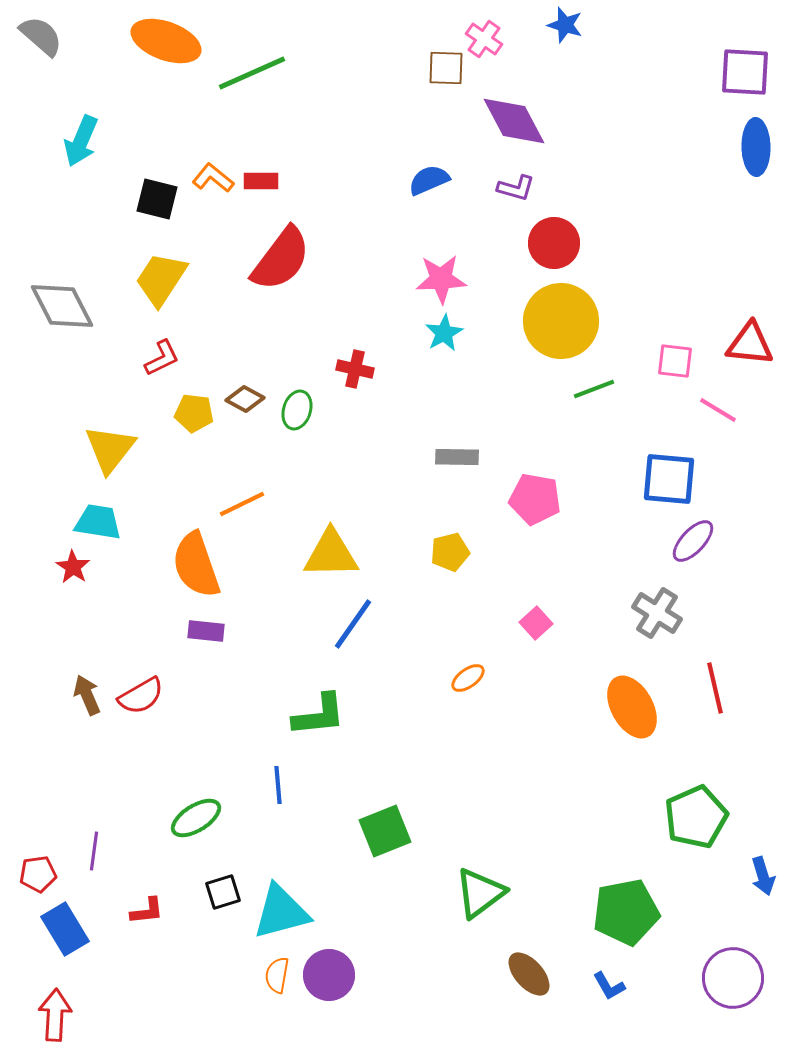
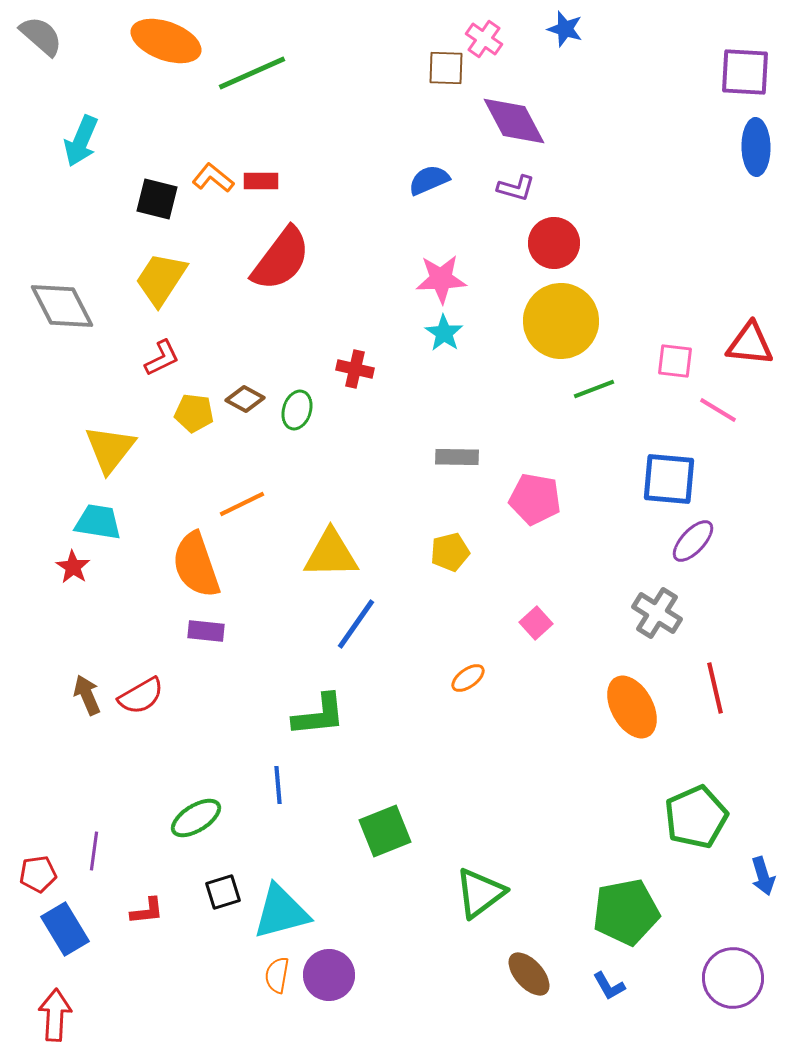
blue star at (565, 25): moved 4 px down
cyan star at (444, 333): rotated 9 degrees counterclockwise
blue line at (353, 624): moved 3 px right
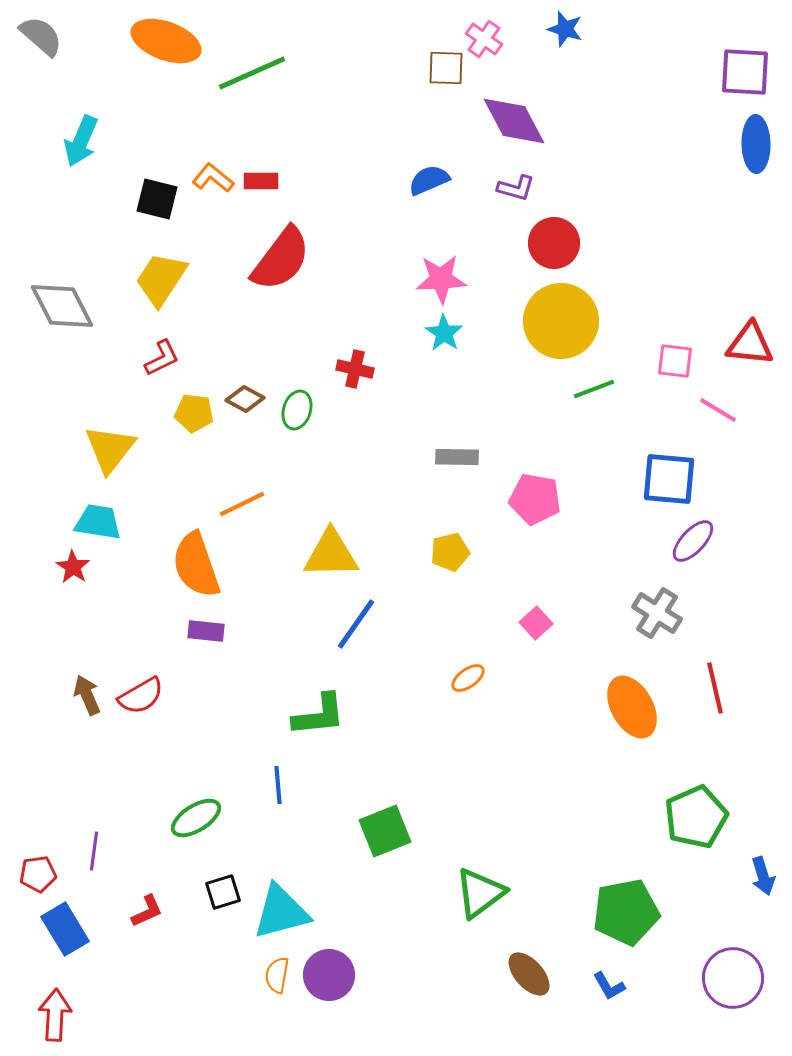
blue ellipse at (756, 147): moved 3 px up
red L-shape at (147, 911): rotated 18 degrees counterclockwise
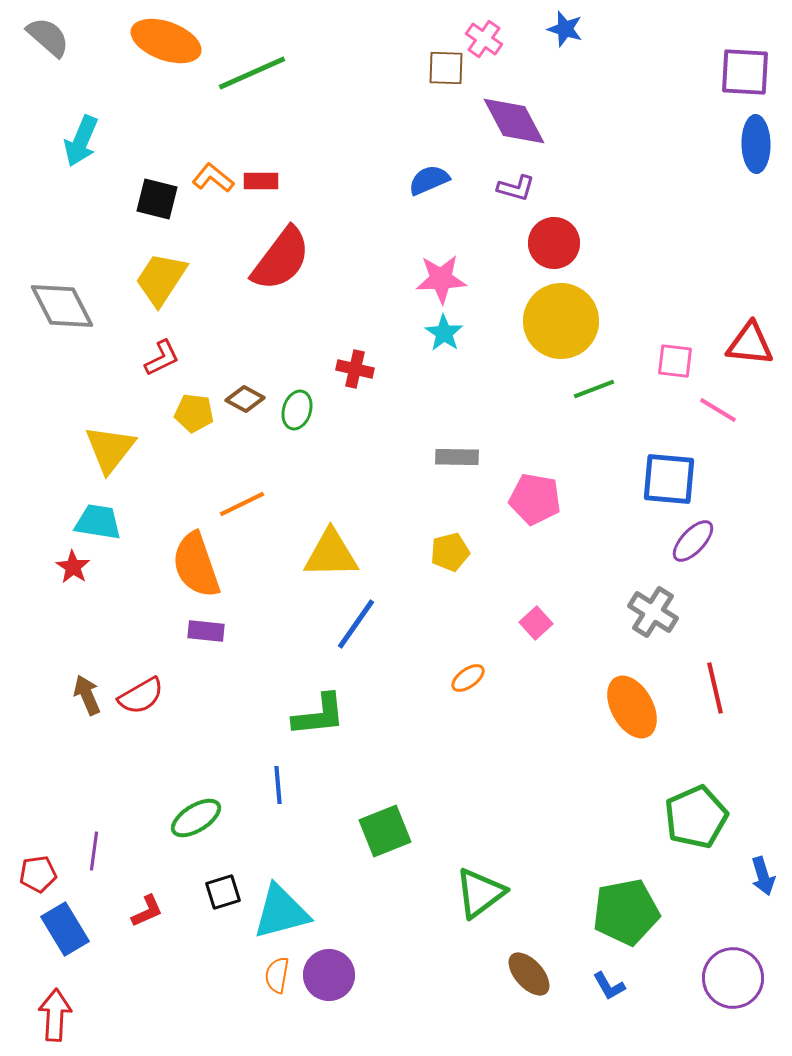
gray semicircle at (41, 36): moved 7 px right, 1 px down
gray cross at (657, 613): moved 4 px left, 1 px up
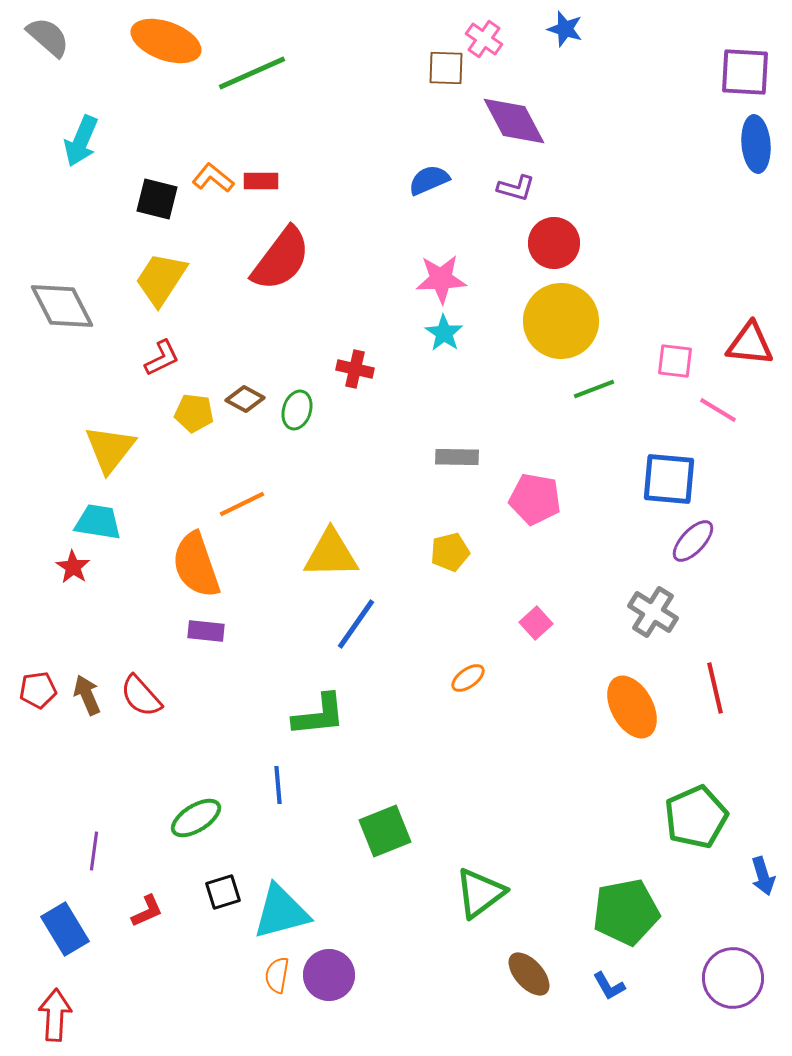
blue ellipse at (756, 144): rotated 4 degrees counterclockwise
red semicircle at (141, 696): rotated 78 degrees clockwise
red pentagon at (38, 874): moved 184 px up
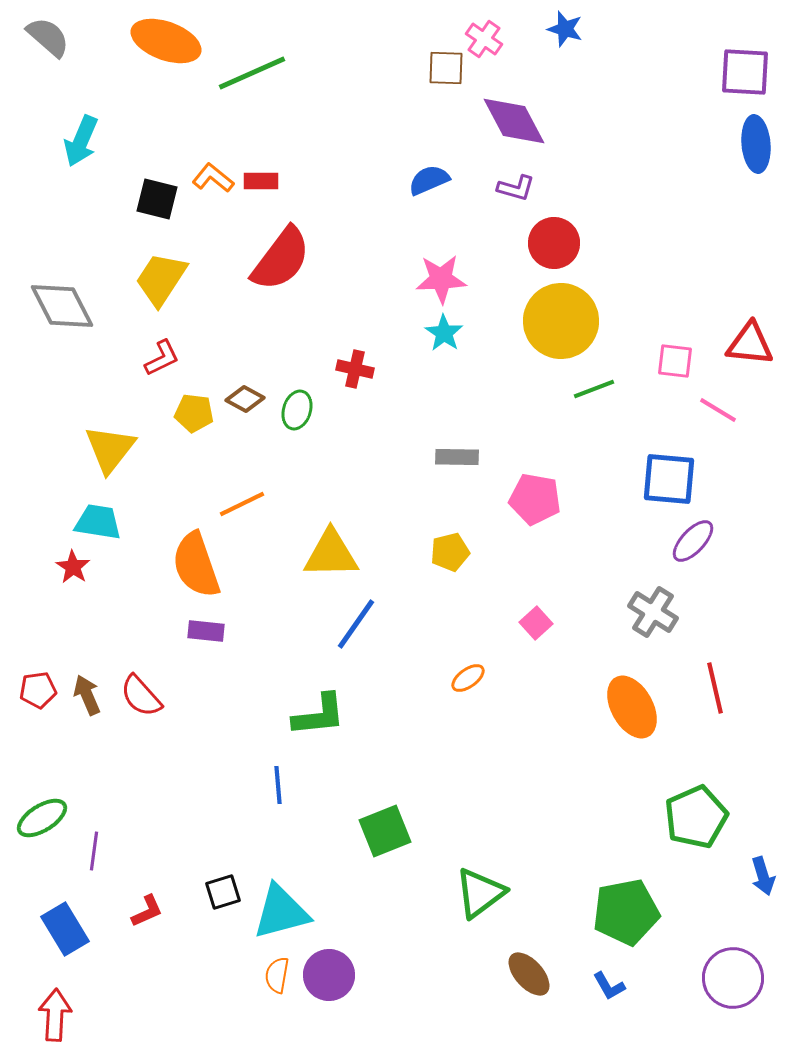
green ellipse at (196, 818): moved 154 px left
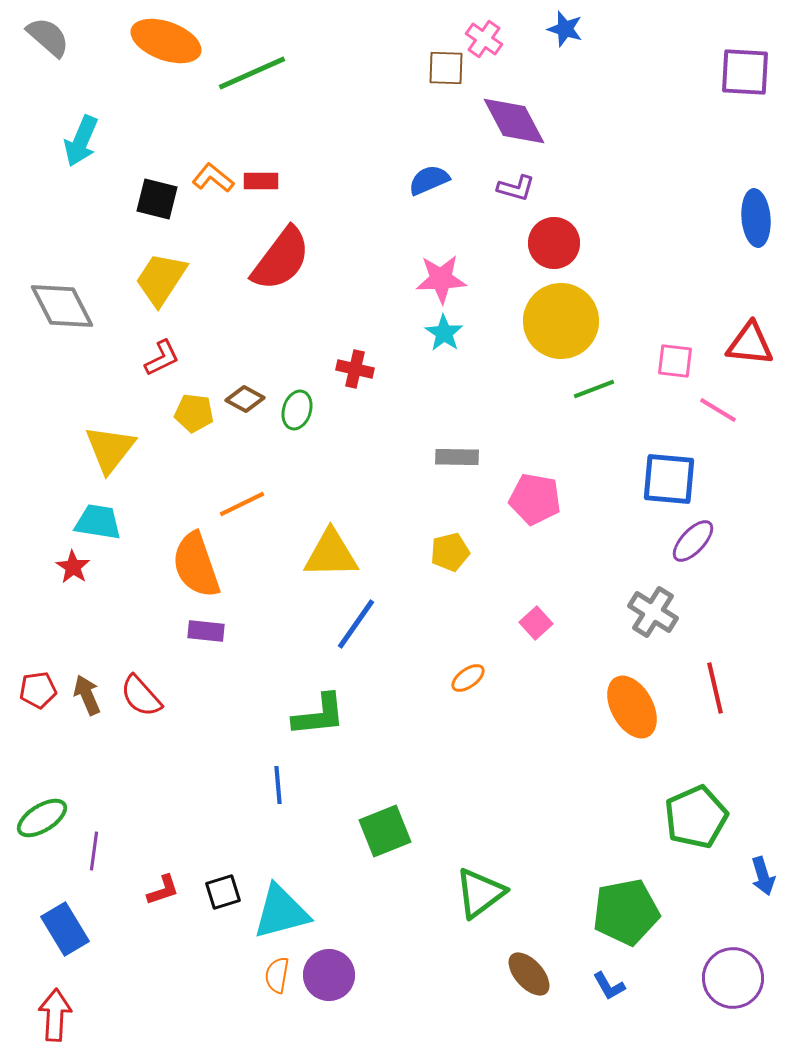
blue ellipse at (756, 144): moved 74 px down
red L-shape at (147, 911): moved 16 px right, 21 px up; rotated 6 degrees clockwise
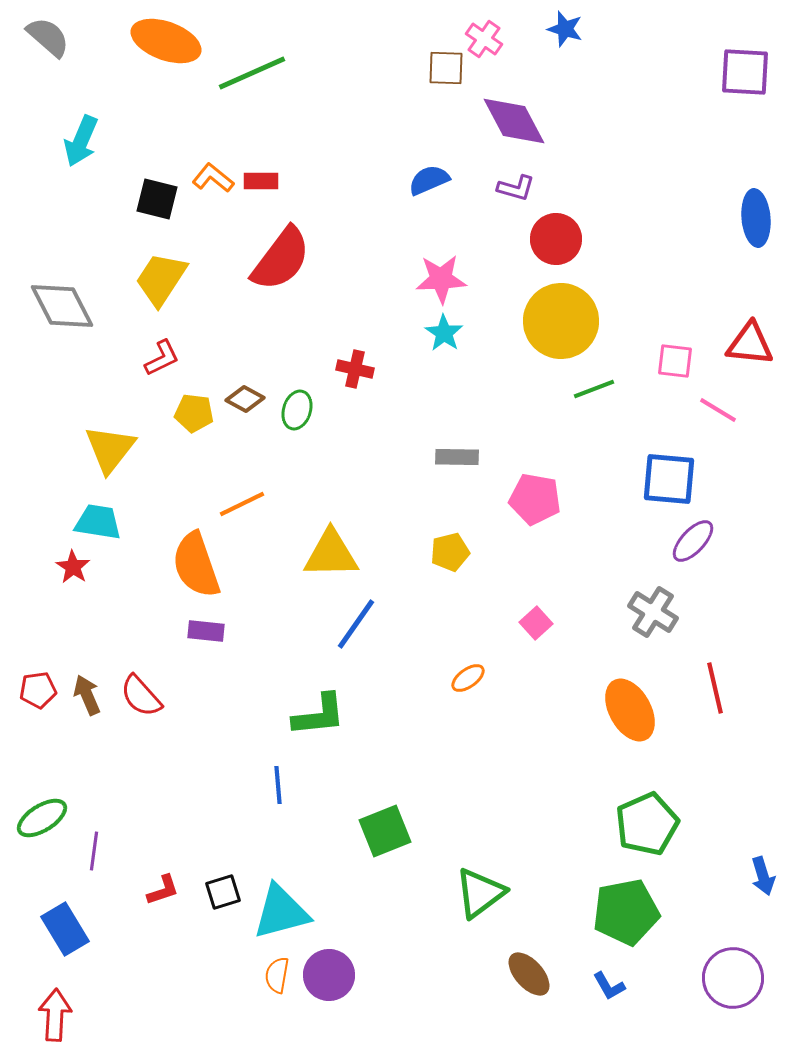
red circle at (554, 243): moved 2 px right, 4 px up
orange ellipse at (632, 707): moved 2 px left, 3 px down
green pentagon at (696, 817): moved 49 px left, 7 px down
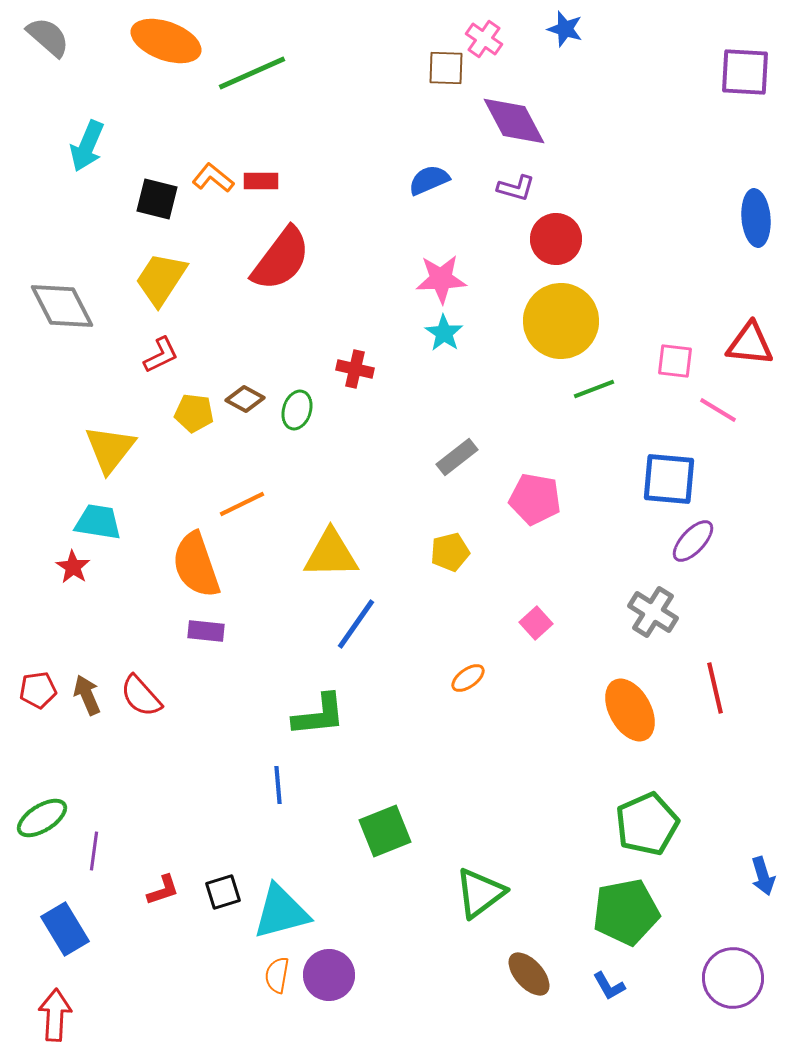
cyan arrow at (81, 141): moved 6 px right, 5 px down
red L-shape at (162, 358): moved 1 px left, 3 px up
gray rectangle at (457, 457): rotated 39 degrees counterclockwise
